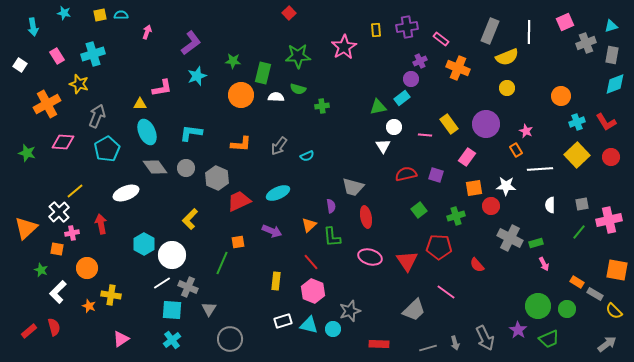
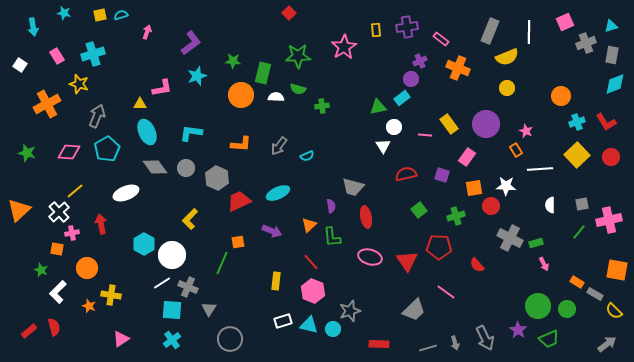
cyan semicircle at (121, 15): rotated 16 degrees counterclockwise
pink diamond at (63, 142): moved 6 px right, 10 px down
purple square at (436, 175): moved 6 px right
orange triangle at (26, 228): moved 7 px left, 18 px up
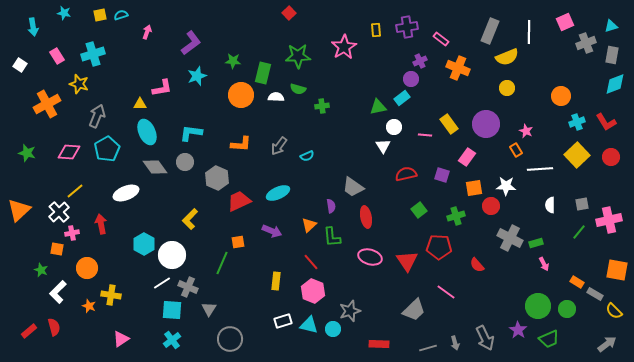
gray circle at (186, 168): moved 1 px left, 6 px up
gray trapezoid at (353, 187): rotated 20 degrees clockwise
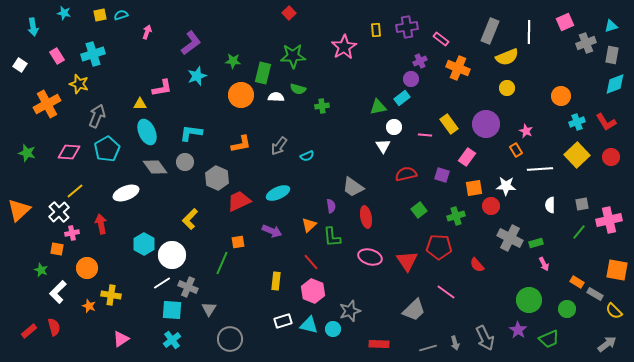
green star at (298, 56): moved 5 px left
orange L-shape at (241, 144): rotated 15 degrees counterclockwise
green circle at (538, 306): moved 9 px left, 6 px up
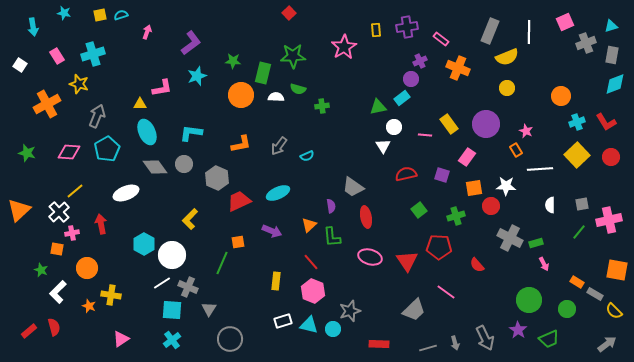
gray circle at (185, 162): moved 1 px left, 2 px down
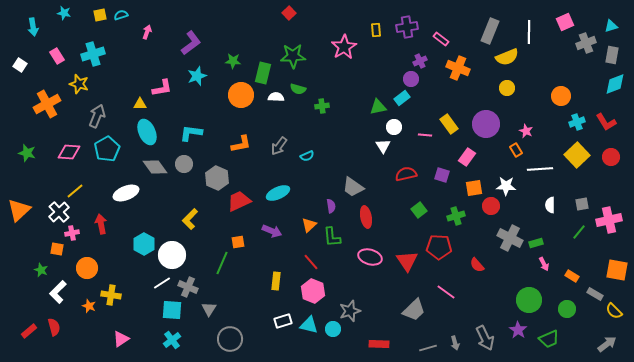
orange rectangle at (577, 282): moved 5 px left, 6 px up
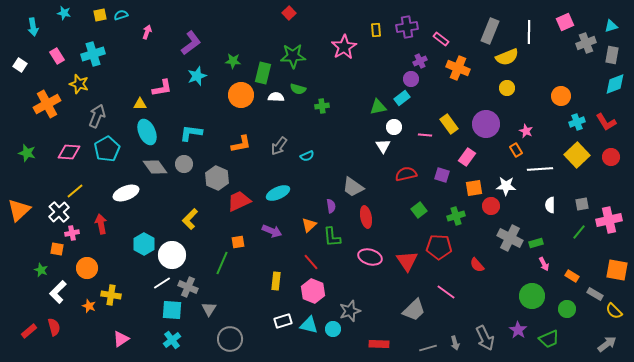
green circle at (529, 300): moved 3 px right, 4 px up
